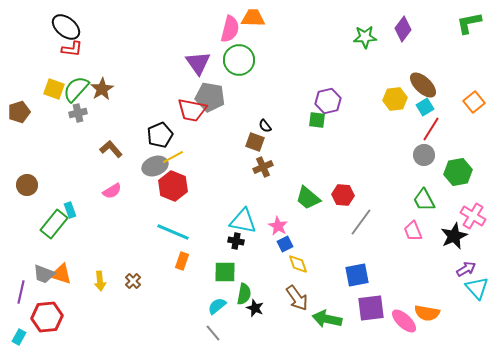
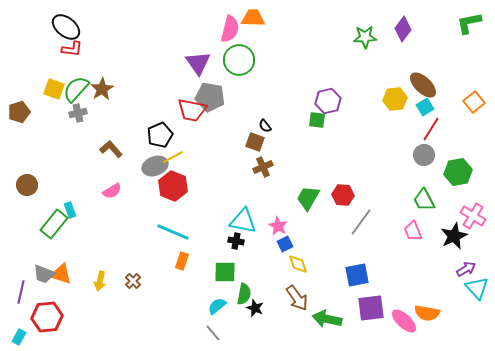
green trapezoid at (308, 198): rotated 80 degrees clockwise
yellow arrow at (100, 281): rotated 18 degrees clockwise
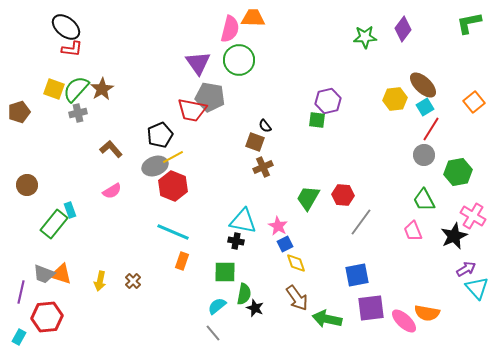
yellow diamond at (298, 264): moved 2 px left, 1 px up
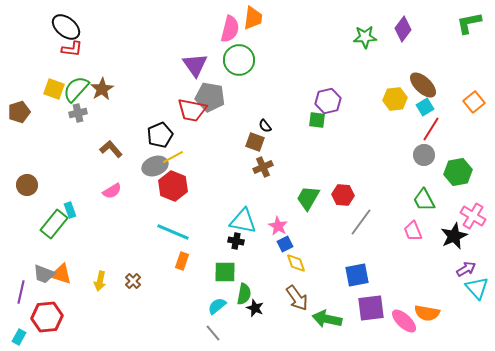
orange trapezoid at (253, 18): rotated 95 degrees clockwise
purple triangle at (198, 63): moved 3 px left, 2 px down
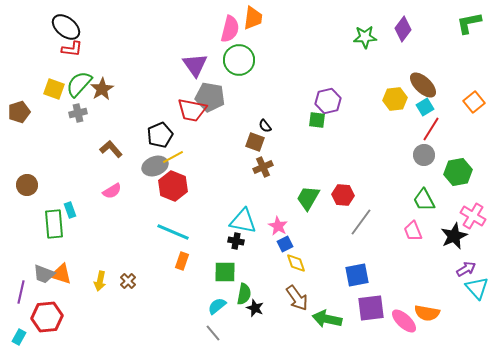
green semicircle at (76, 89): moved 3 px right, 5 px up
green rectangle at (54, 224): rotated 44 degrees counterclockwise
brown cross at (133, 281): moved 5 px left
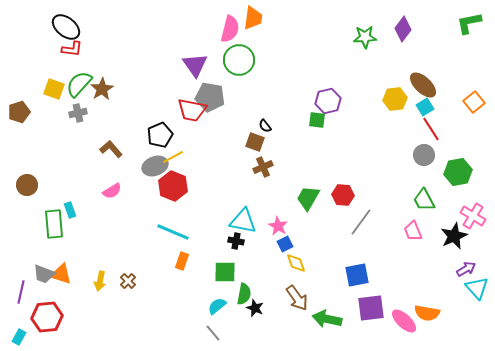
red line at (431, 129): rotated 65 degrees counterclockwise
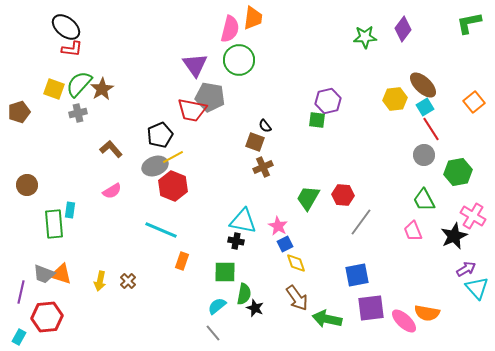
cyan rectangle at (70, 210): rotated 28 degrees clockwise
cyan line at (173, 232): moved 12 px left, 2 px up
